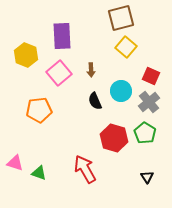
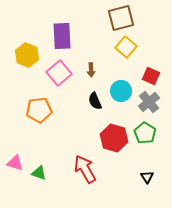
yellow hexagon: moved 1 px right
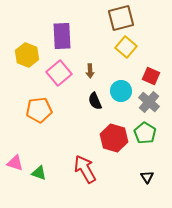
brown arrow: moved 1 px left, 1 px down
gray cross: rotated 10 degrees counterclockwise
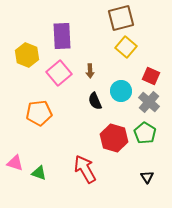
orange pentagon: moved 3 px down
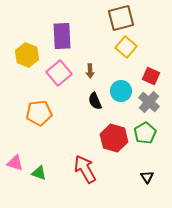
green pentagon: rotated 10 degrees clockwise
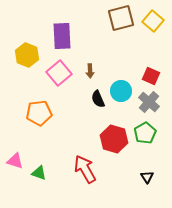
yellow square: moved 27 px right, 26 px up
black semicircle: moved 3 px right, 2 px up
red hexagon: moved 1 px down
pink triangle: moved 2 px up
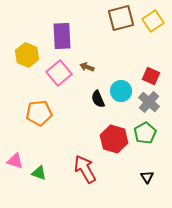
yellow square: rotated 15 degrees clockwise
brown arrow: moved 3 px left, 4 px up; rotated 112 degrees clockwise
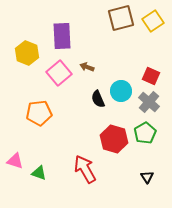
yellow hexagon: moved 2 px up
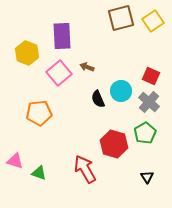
red hexagon: moved 5 px down
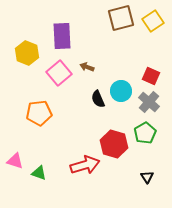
red arrow: moved 4 px up; rotated 104 degrees clockwise
